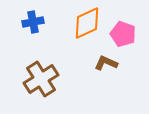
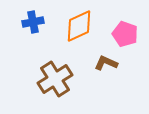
orange diamond: moved 8 px left, 3 px down
pink pentagon: moved 2 px right
brown cross: moved 14 px right
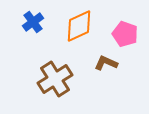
blue cross: rotated 25 degrees counterclockwise
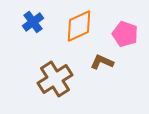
brown L-shape: moved 4 px left, 1 px up
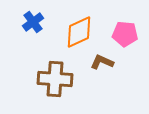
orange diamond: moved 6 px down
pink pentagon: rotated 15 degrees counterclockwise
brown cross: rotated 36 degrees clockwise
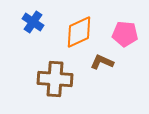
blue cross: rotated 20 degrees counterclockwise
